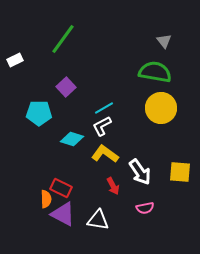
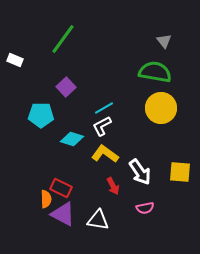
white rectangle: rotated 49 degrees clockwise
cyan pentagon: moved 2 px right, 2 px down
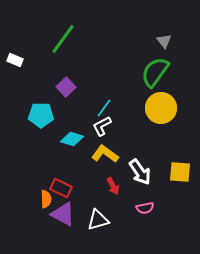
green semicircle: rotated 64 degrees counterclockwise
cyan line: rotated 24 degrees counterclockwise
white triangle: rotated 25 degrees counterclockwise
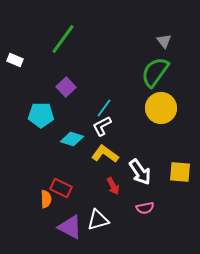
purple triangle: moved 7 px right, 13 px down
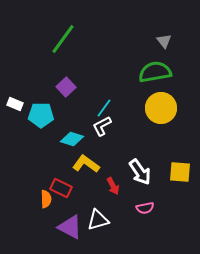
white rectangle: moved 44 px down
green semicircle: rotated 44 degrees clockwise
yellow L-shape: moved 19 px left, 10 px down
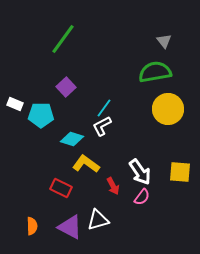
yellow circle: moved 7 px right, 1 px down
orange semicircle: moved 14 px left, 27 px down
pink semicircle: moved 3 px left, 11 px up; rotated 42 degrees counterclockwise
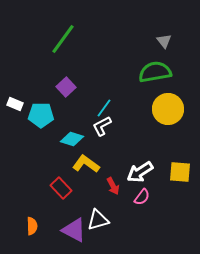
white arrow: rotated 92 degrees clockwise
red rectangle: rotated 20 degrees clockwise
purple triangle: moved 4 px right, 3 px down
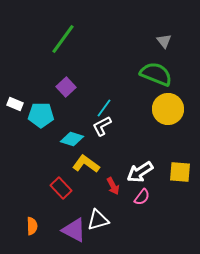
green semicircle: moved 1 px right, 2 px down; rotated 32 degrees clockwise
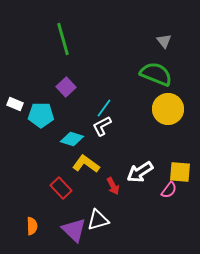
green line: rotated 52 degrees counterclockwise
pink semicircle: moved 27 px right, 7 px up
purple triangle: rotated 16 degrees clockwise
